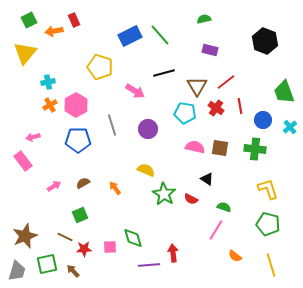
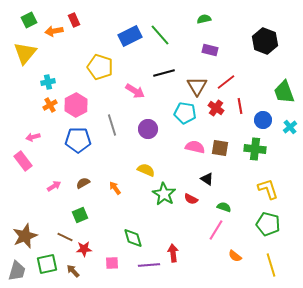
pink square at (110, 247): moved 2 px right, 16 px down
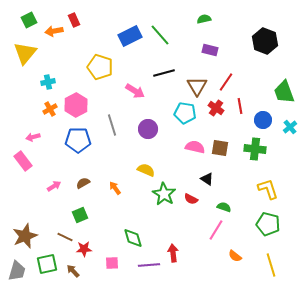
red line at (226, 82): rotated 18 degrees counterclockwise
orange cross at (50, 105): moved 4 px down
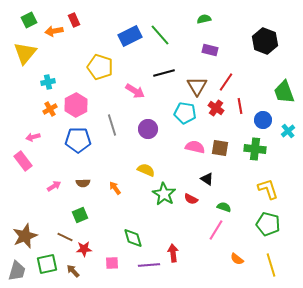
cyan cross at (290, 127): moved 2 px left, 4 px down
brown semicircle at (83, 183): rotated 152 degrees counterclockwise
orange semicircle at (235, 256): moved 2 px right, 3 px down
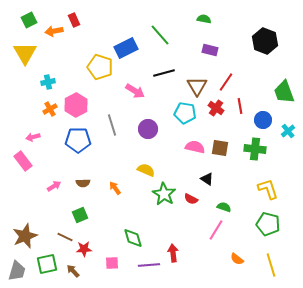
green semicircle at (204, 19): rotated 24 degrees clockwise
blue rectangle at (130, 36): moved 4 px left, 12 px down
yellow triangle at (25, 53): rotated 10 degrees counterclockwise
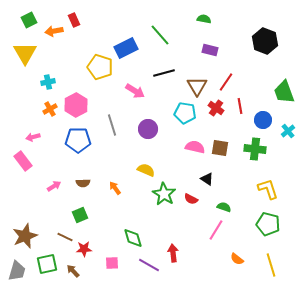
purple line at (149, 265): rotated 35 degrees clockwise
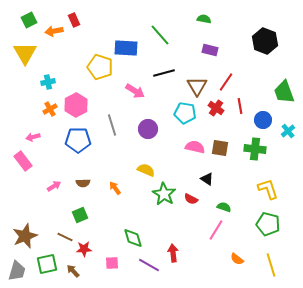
blue rectangle at (126, 48): rotated 30 degrees clockwise
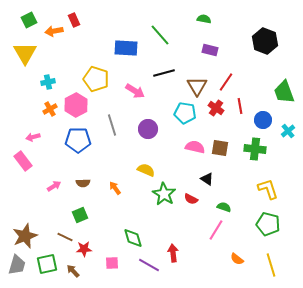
yellow pentagon at (100, 67): moved 4 px left, 12 px down
gray trapezoid at (17, 271): moved 6 px up
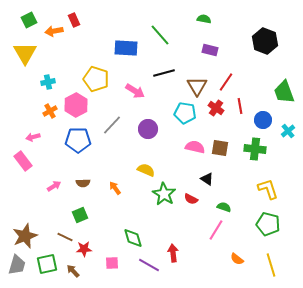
orange cross at (50, 109): moved 2 px down
gray line at (112, 125): rotated 60 degrees clockwise
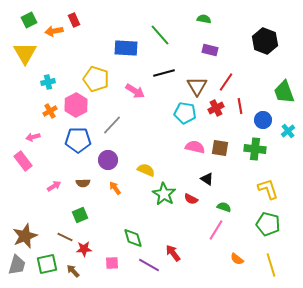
red cross at (216, 108): rotated 28 degrees clockwise
purple circle at (148, 129): moved 40 px left, 31 px down
red arrow at (173, 253): rotated 30 degrees counterclockwise
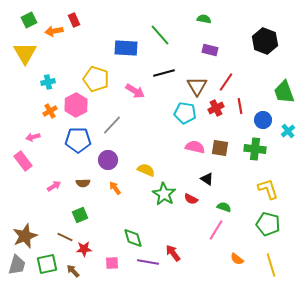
purple line at (149, 265): moved 1 px left, 3 px up; rotated 20 degrees counterclockwise
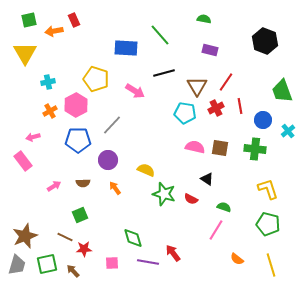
green square at (29, 20): rotated 14 degrees clockwise
green trapezoid at (284, 92): moved 2 px left, 1 px up
green star at (164, 194): rotated 15 degrees counterclockwise
